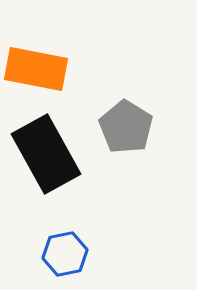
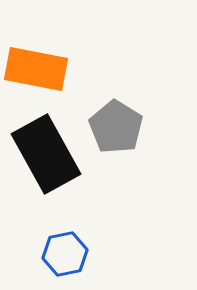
gray pentagon: moved 10 px left
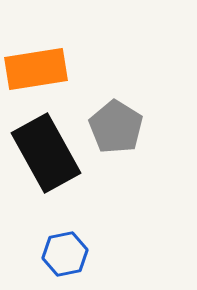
orange rectangle: rotated 20 degrees counterclockwise
black rectangle: moved 1 px up
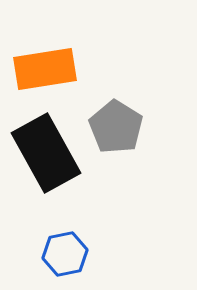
orange rectangle: moved 9 px right
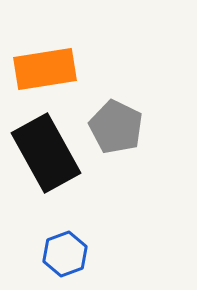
gray pentagon: rotated 6 degrees counterclockwise
blue hexagon: rotated 9 degrees counterclockwise
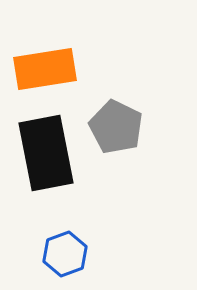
black rectangle: rotated 18 degrees clockwise
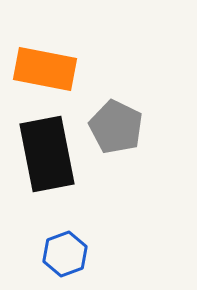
orange rectangle: rotated 20 degrees clockwise
black rectangle: moved 1 px right, 1 px down
